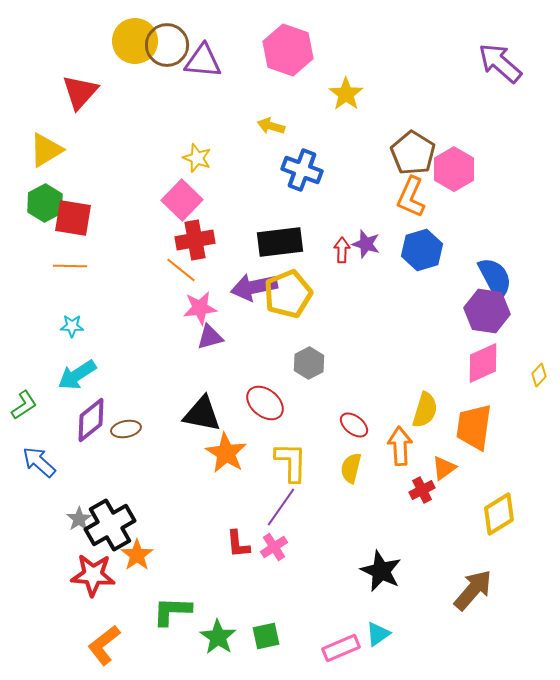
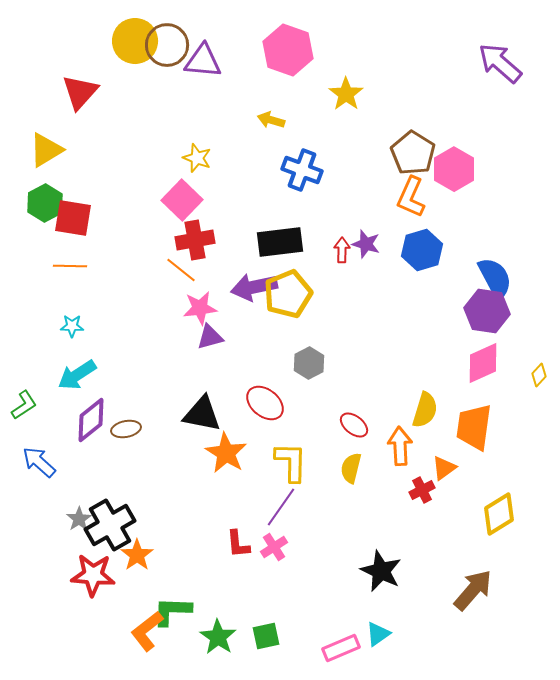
yellow arrow at (271, 126): moved 6 px up
orange L-shape at (104, 645): moved 43 px right, 14 px up
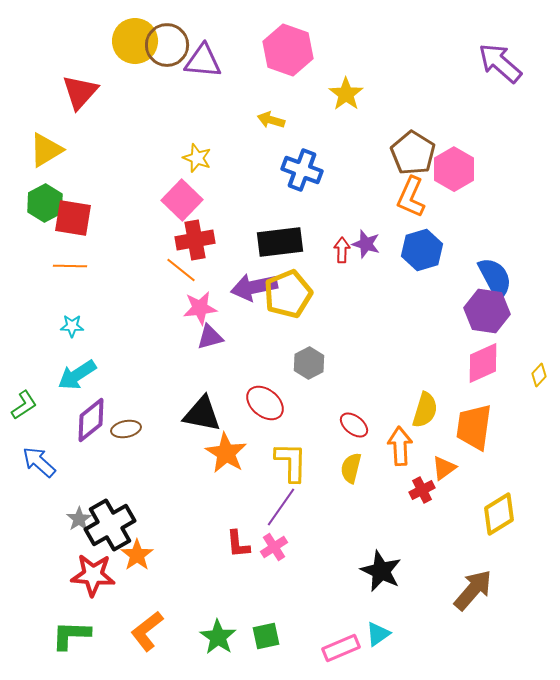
green L-shape at (172, 611): moved 101 px left, 24 px down
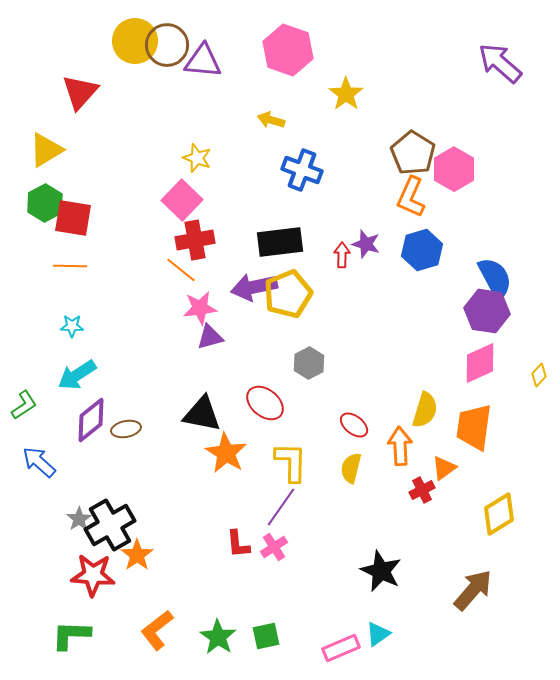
red arrow at (342, 250): moved 5 px down
pink diamond at (483, 363): moved 3 px left
orange L-shape at (147, 631): moved 10 px right, 1 px up
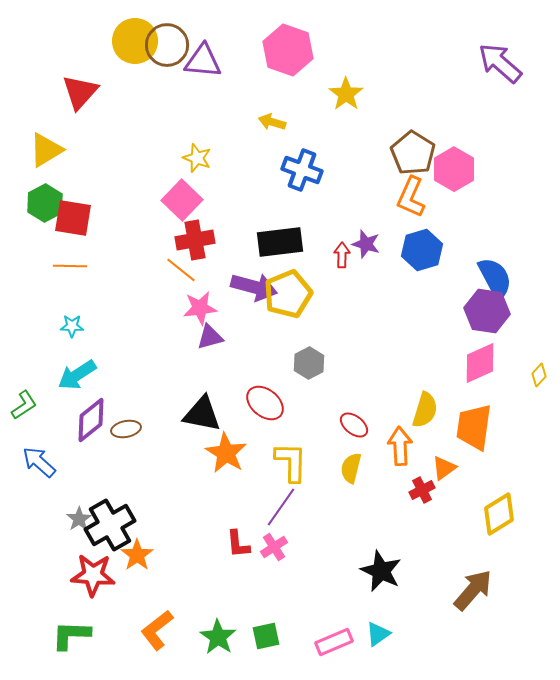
yellow arrow at (271, 120): moved 1 px right, 2 px down
purple arrow at (254, 287): rotated 153 degrees counterclockwise
pink rectangle at (341, 648): moved 7 px left, 6 px up
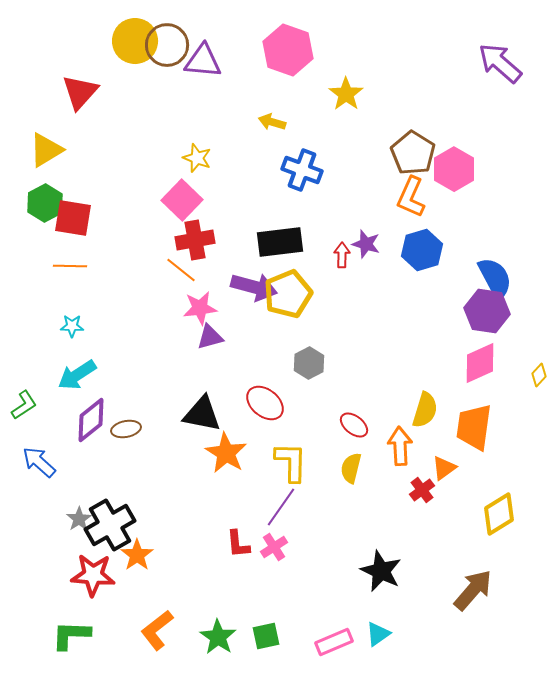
red cross at (422, 490): rotated 10 degrees counterclockwise
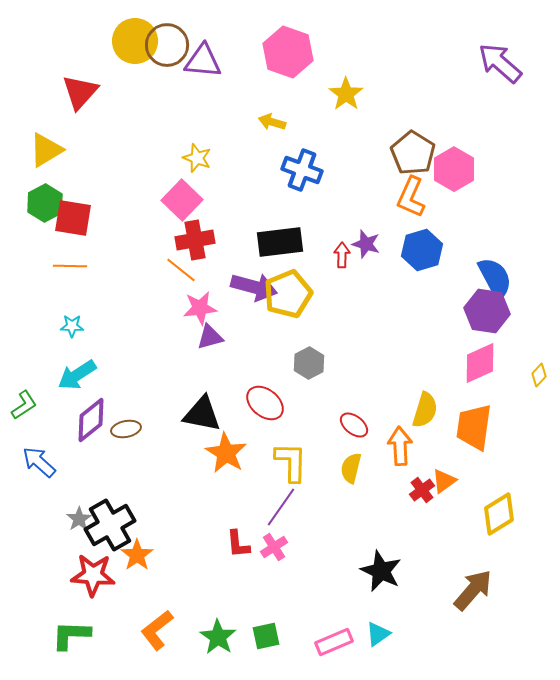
pink hexagon at (288, 50): moved 2 px down
orange triangle at (444, 468): moved 13 px down
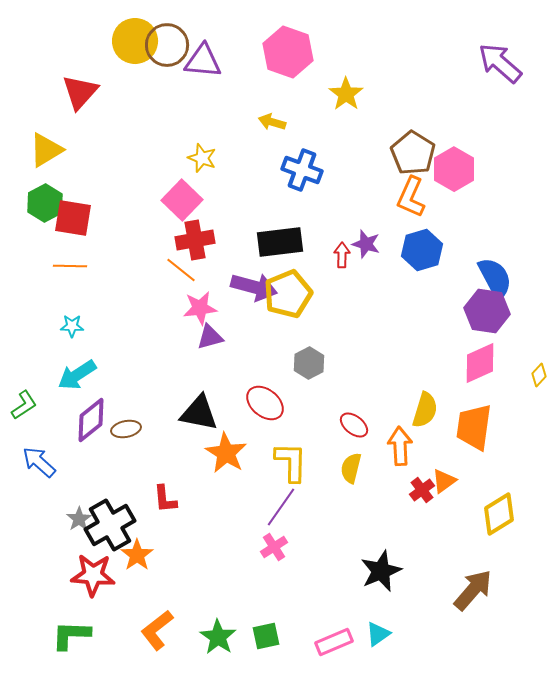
yellow star at (197, 158): moved 5 px right
black triangle at (202, 414): moved 3 px left, 1 px up
red L-shape at (238, 544): moved 73 px left, 45 px up
black star at (381, 571): rotated 24 degrees clockwise
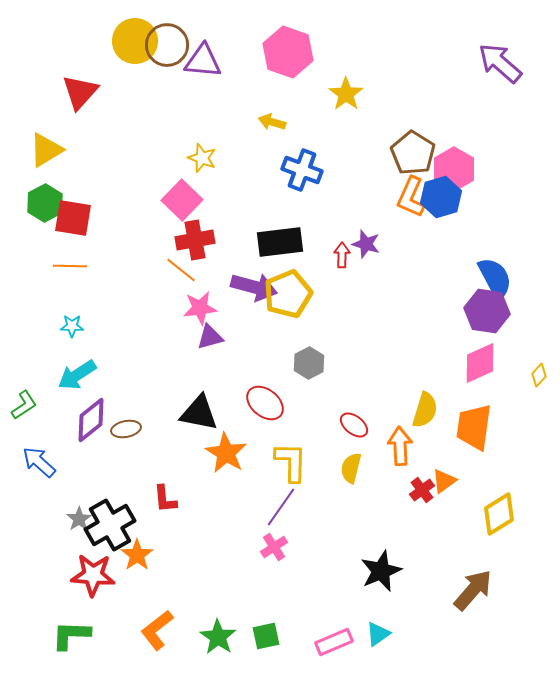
blue hexagon at (422, 250): moved 19 px right, 53 px up
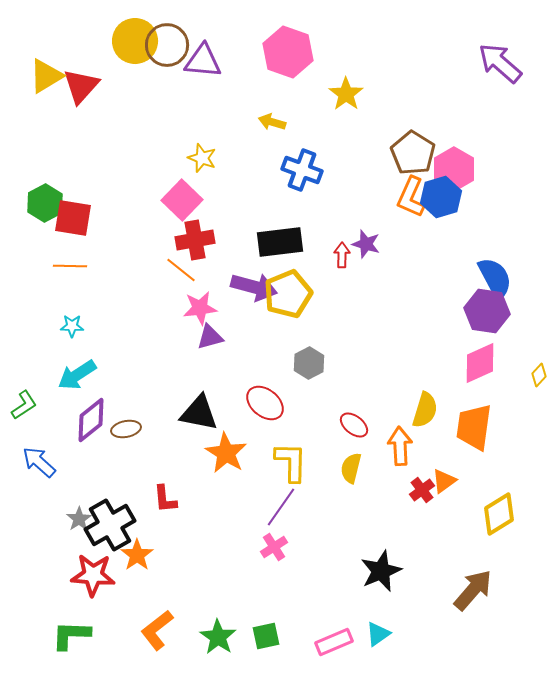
red triangle at (80, 92): moved 1 px right, 6 px up
yellow triangle at (46, 150): moved 74 px up
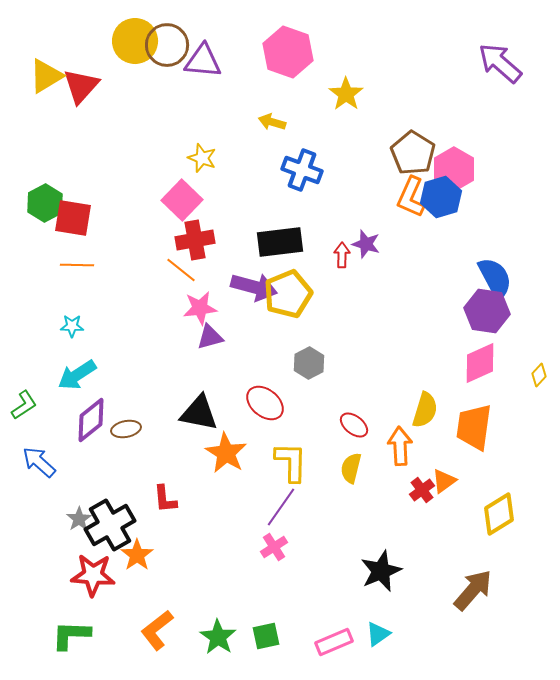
orange line at (70, 266): moved 7 px right, 1 px up
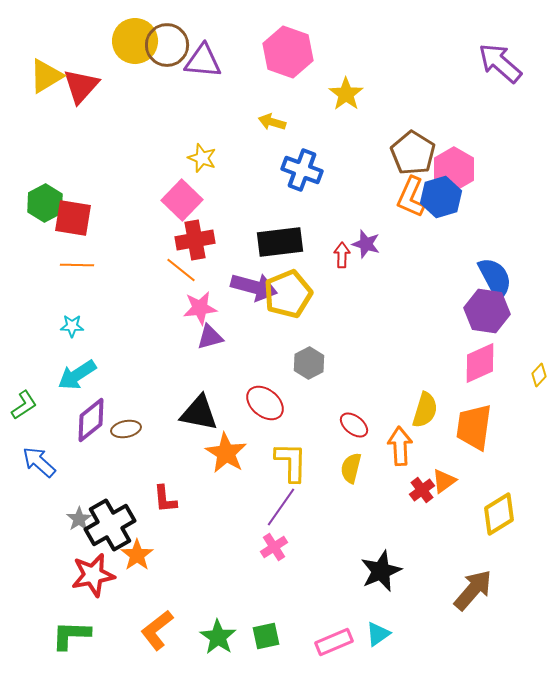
red star at (93, 575): rotated 15 degrees counterclockwise
